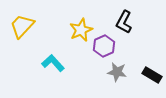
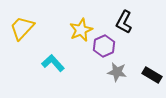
yellow trapezoid: moved 2 px down
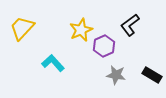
black L-shape: moved 6 px right, 3 px down; rotated 25 degrees clockwise
gray star: moved 1 px left, 3 px down
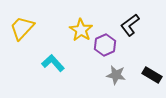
yellow star: rotated 15 degrees counterclockwise
purple hexagon: moved 1 px right, 1 px up
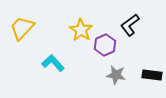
black rectangle: rotated 24 degrees counterclockwise
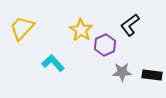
gray star: moved 6 px right, 3 px up; rotated 12 degrees counterclockwise
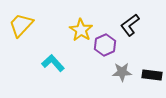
yellow trapezoid: moved 1 px left, 3 px up
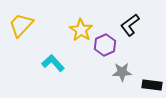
black rectangle: moved 10 px down
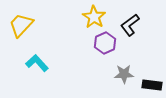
yellow star: moved 13 px right, 13 px up
purple hexagon: moved 2 px up
cyan L-shape: moved 16 px left
gray star: moved 2 px right, 2 px down
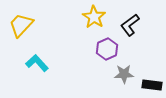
purple hexagon: moved 2 px right, 6 px down
